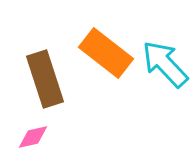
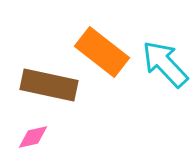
orange rectangle: moved 4 px left, 1 px up
brown rectangle: moved 4 px right, 6 px down; rotated 60 degrees counterclockwise
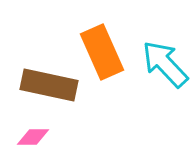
orange rectangle: rotated 28 degrees clockwise
pink diamond: rotated 12 degrees clockwise
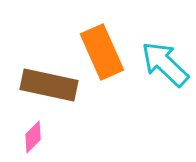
cyan arrow: rotated 4 degrees counterclockwise
pink diamond: rotated 44 degrees counterclockwise
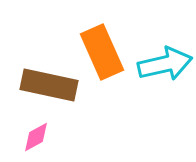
cyan arrow: rotated 124 degrees clockwise
pink diamond: moved 3 px right; rotated 16 degrees clockwise
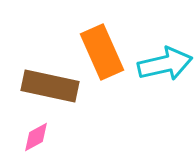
brown rectangle: moved 1 px right, 1 px down
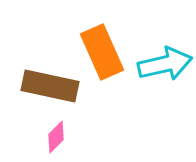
pink diamond: moved 20 px right; rotated 16 degrees counterclockwise
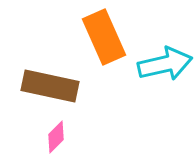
orange rectangle: moved 2 px right, 15 px up
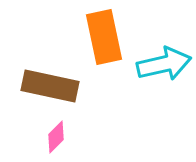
orange rectangle: rotated 12 degrees clockwise
cyan arrow: moved 1 px left
